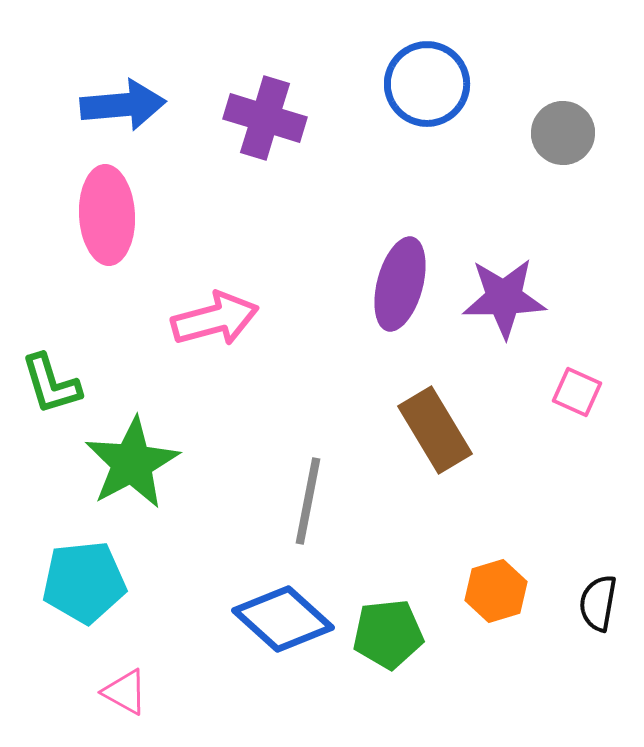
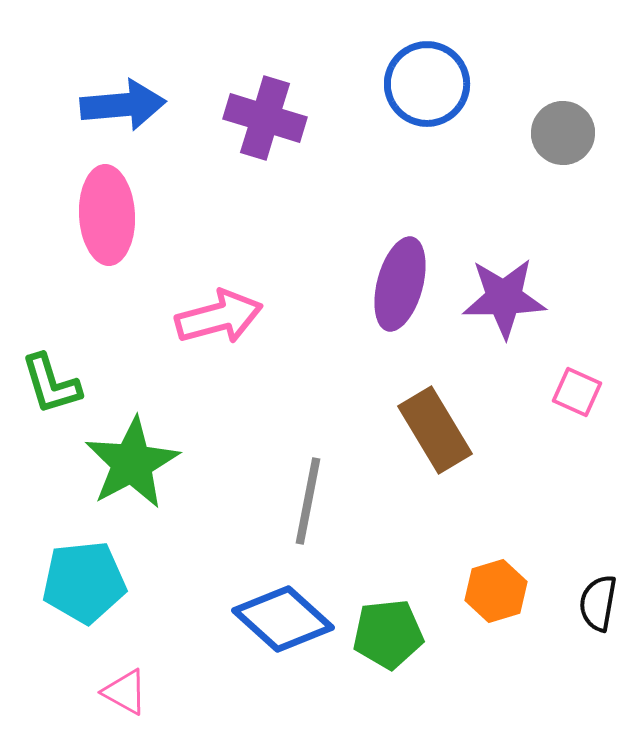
pink arrow: moved 4 px right, 2 px up
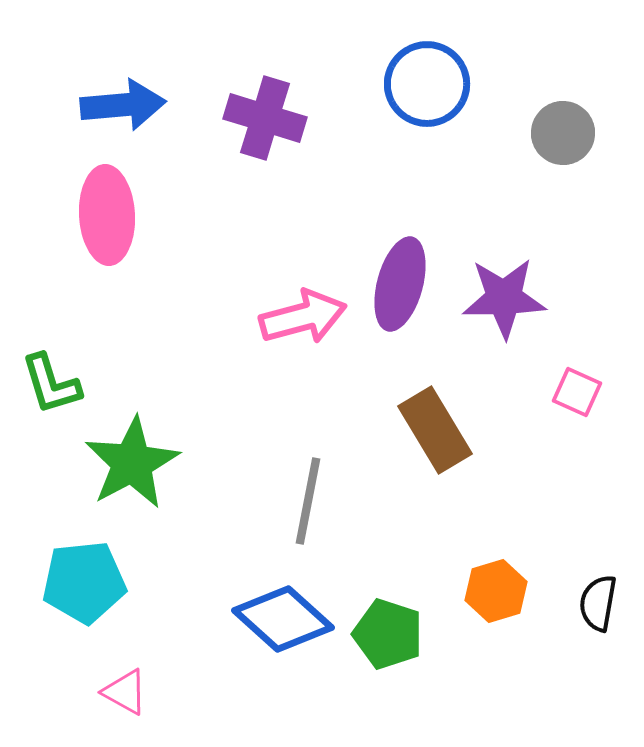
pink arrow: moved 84 px right
green pentagon: rotated 24 degrees clockwise
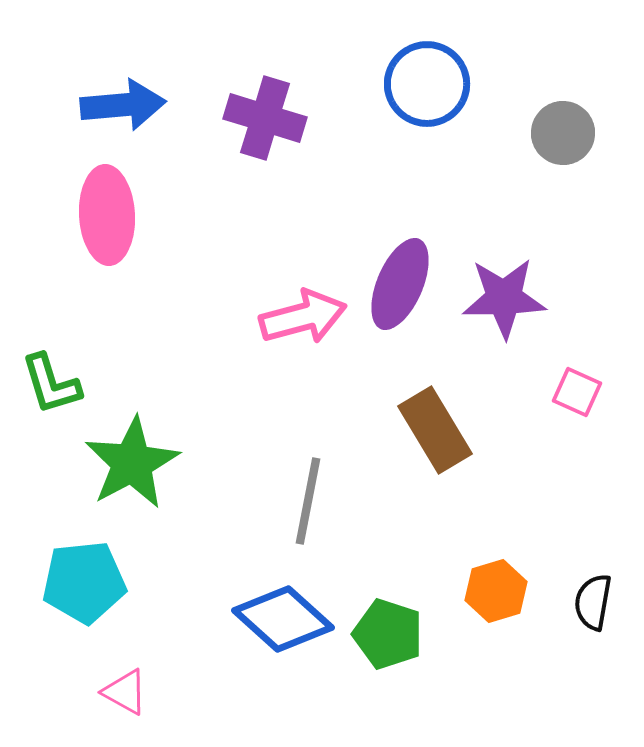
purple ellipse: rotated 8 degrees clockwise
black semicircle: moved 5 px left, 1 px up
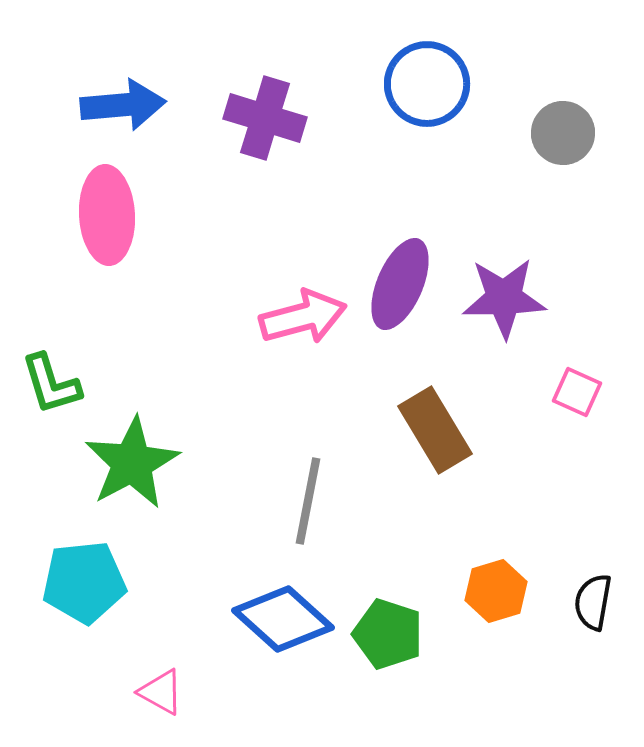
pink triangle: moved 36 px right
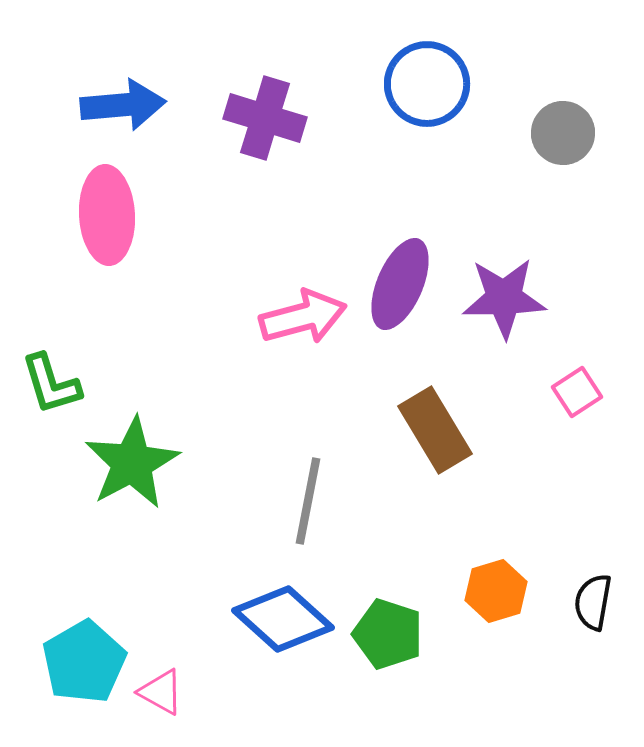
pink square: rotated 33 degrees clockwise
cyan pentagon: moved 80 px down; rotated 24 degrees counterclockwise
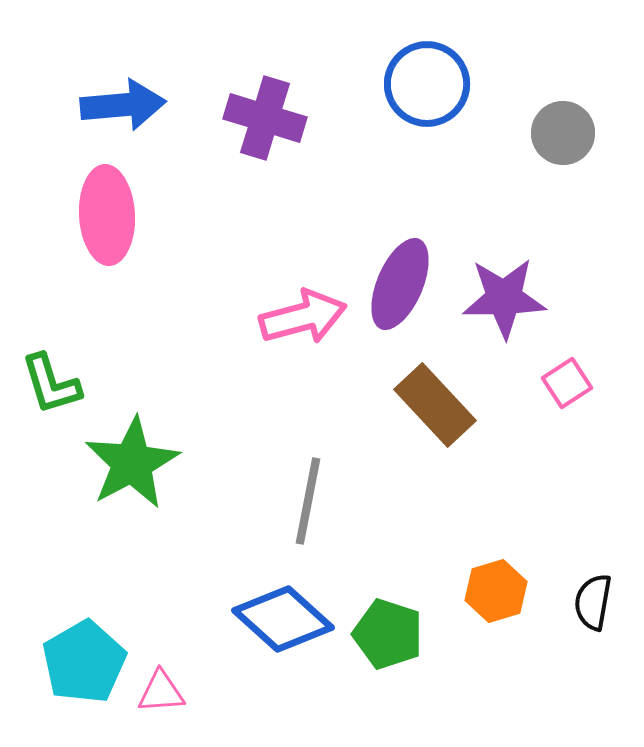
pink square: moved 10 px left, 9 px up
brown rectangle: moved 25 px up; rotated 12 degrees counterclockwise
pink triangle: rotated 33 degrees counterclockwise
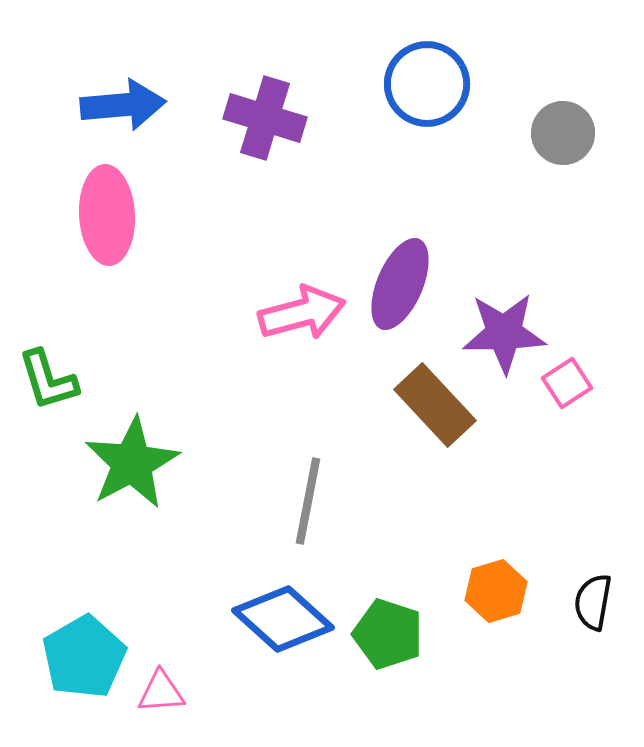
purple star: moved 35 px down
pink arrow: moved 1 px left, 4 px up
green L-shape: moved 3 px left, 4 px up
cyan pentagon: moved 5 px up
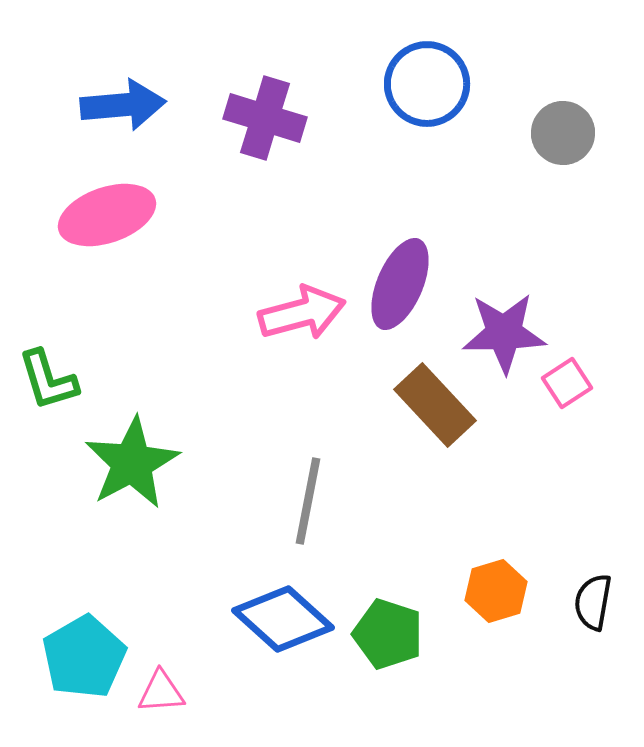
pink ellipse: rotated 74 degrees clockwise
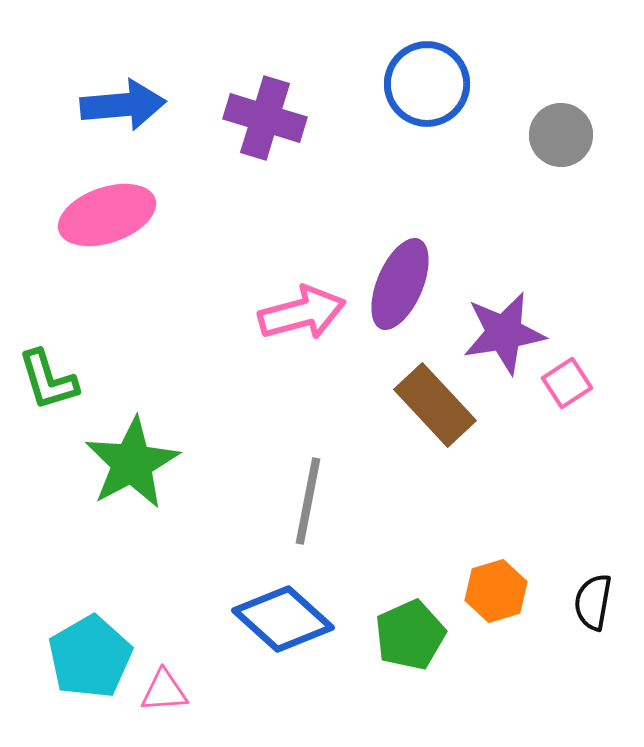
gray circle: moved 2 px left, 2 px down
purple star: rotated 8 degrees counterclockwise
green pentagon: moved 22 px right, 1 px down; rotated 30 degrees clockwise
cyan pentagon: moved 6 px right
pink triangle: moved 3 px right, 1 px up
